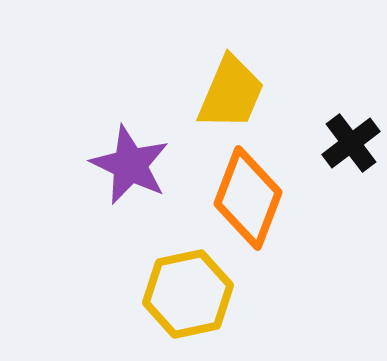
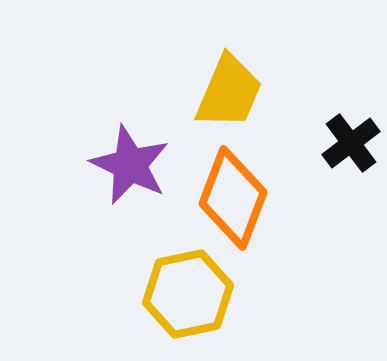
yellow trapezoid: moved 2 px left, 1 px up
orange diamond: moved 15 px left
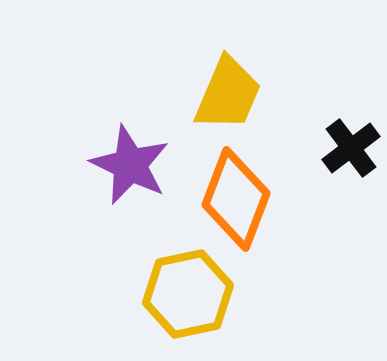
yellow trapezoid: moved 1 px left, 2 px down
black cross: moved 5 px down
orange diamond: moved 3 px right, 1 px down
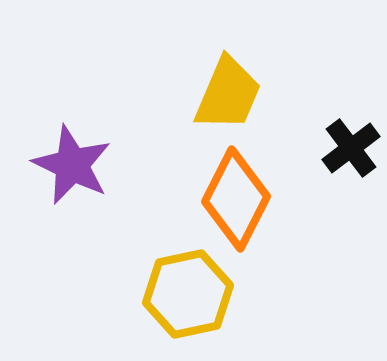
purple star: moved 58 px left
orange diamond: rotated 6 degrees clockwise
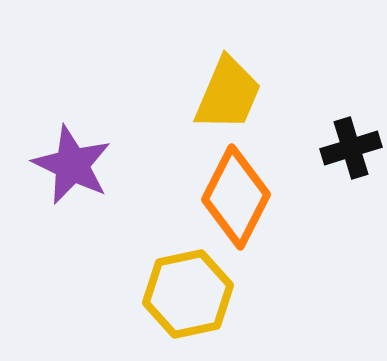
black cross: rotated 20 degrees clockwise
orange diamond: moved 2 px up
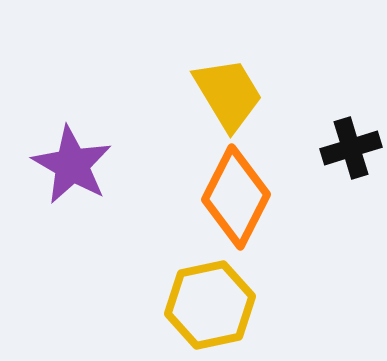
yellow trapezoid: rotated 54 degrees counterclockwise
purple star: rotated 4 degrees clockwise
yellow hexagon: moved 22 px right, 11 px down
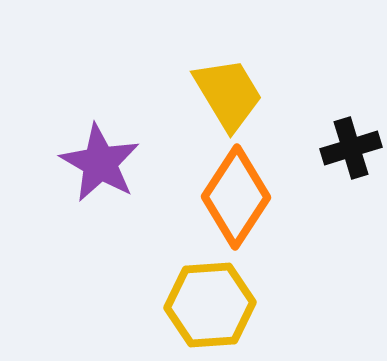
purple star: moved 28 px right, 2 px up
orange diamond: rotated 6 degrees clockwise
yellow hexagon: rotated 8 degrees clockwise
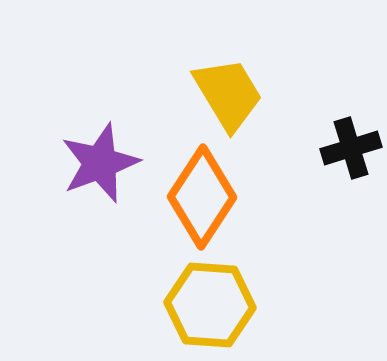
purple star: rotated 22 degrees clockwise
orange diamond: moved 34 px left
yellow hexagon: rotated 8 degrees clockwise
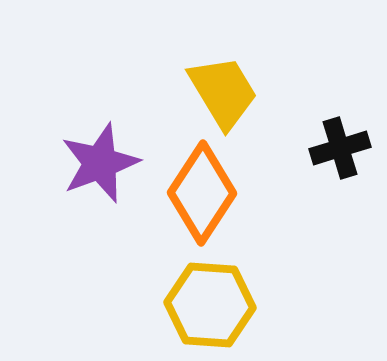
yellow trapezoid: moved 5 px left, 2 px up
black cross: moved 11 px left
orange diamond: moved 4 px up
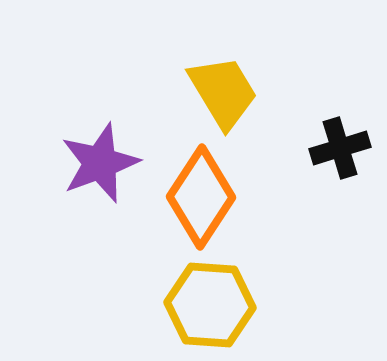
orange diamond: moved 1 px left, 4 px down
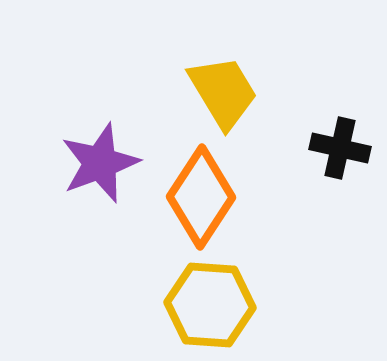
black cross: rotated 30 degrees clockwise
